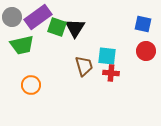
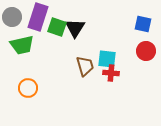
purple rectangle: rotated 36 degrees counterclockwise
cyan square: moved 3 px down
brown trapezoid: moved 1 px right
orange circle: moved 3 px left, 3 px down
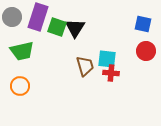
green trapezoid: moved 6 px down
orange circle: moved 8 px left, 2 px up
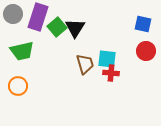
gray circle: moved 1 px right, 3 px up
green square: rotated 30 degrees clockwise
brown trapezoid: moved 2 px up
orange circle: moved 2 px left
